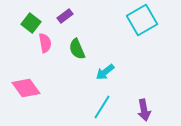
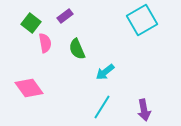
pink diamond: moved 3 px right
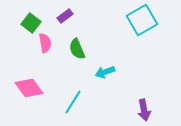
cyan arrow: rotated 18 degrees clockwise
cyan line: moved 29 px left, 5 px up
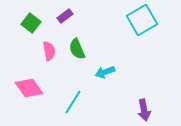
pink semicircle: moved 4 px right, 8 px down
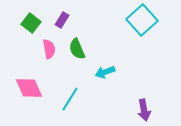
purple rectangle: moved 3 px left, 4 px down; rotated 21 degrees counterclockwise
cyan square: rotated 12 degrees counterclockwise
pink semicircle: moved 2 px up
pink diamond: rotated 12 degrees clockwise
cyan line: moved 3 px left, 3 px up
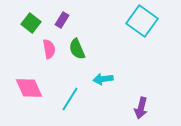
cyan square: moved 1 px down; rotated 12 degrees counterclockwise
cyan arrow: moved 2 px left, 7 px down; rotated 12 degrees clockwise
purple arrow: moved 3 px left, 2 px up; rotated 25 degrees clockwise
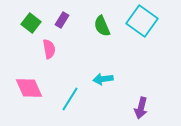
green semicircle: moved 25 px right, 23 px up
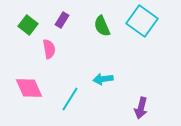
green square: moved 3 px left, 2 px down
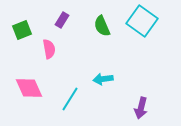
green square: moved 6 px left, 5 px down; rotated 30 degrees clockwise
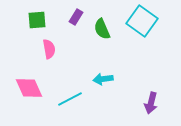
purple rectangle: moved 14 px right, 3 px up
green semicircle: moved 3 px down
green square: moved 15 px right, 10 px up; rotated 18 degrees clockwise
cyan line: rotated 30 degrees clockwise
purple arrow: moved 10 px right, 5 px up
